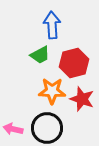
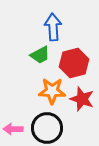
blue arrow: moved 1 px right, 2 px down
pink arrow: rotated 12 degrees counterclockwise
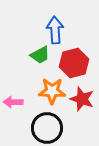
blue arrow: moved 2 px right, 3 px down
pink arrow: moved 27 px up
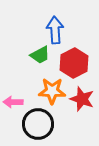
red hexagon: rotated 12 degrees counterclockwise
black circle: moved 9 px left, 4 px up
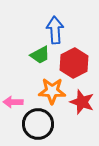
red star: moved 3 px down
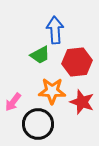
red hexagon: moved 3 px right, 1 px up; rotated 20 degrees clockwise
pink arrow: rotated 54 degrees counterclockwise
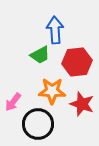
red star: moved 2 px down
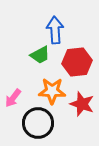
pink arrow: moved 4 px up
black circle: moved 1 px up
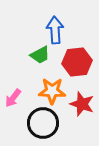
black circle: moved 5 px right
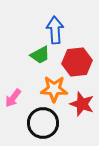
orange star: moved 2 px right, 2 px up
